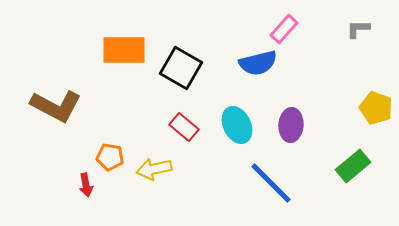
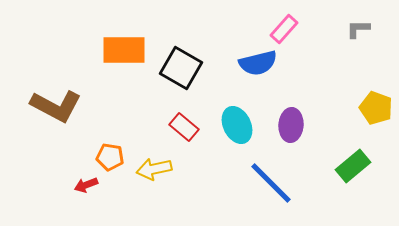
red arrow: rotated 80 degrees clockwise
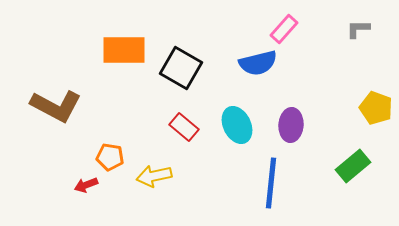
yellow arrow: moved 7 px down
blue line: rotated 51 degrees clockwise
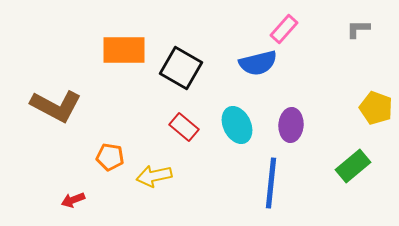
red arrow: moved 13 px left, 15 px down
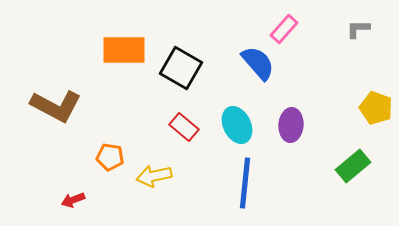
blue semicircle: rotated 117 degrees counterclockwise
blue line: moved 26 px left
